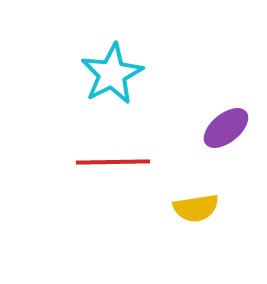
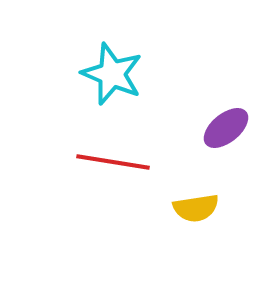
cyan star: rotated 22 degrees counterclockwise
red line: rotated 10 degrees clockwise
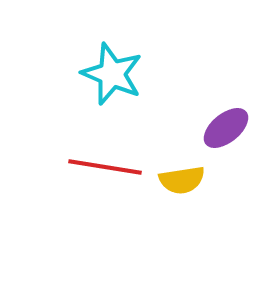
red line: moved 8 px left, 5 px down
yellow semicircle: moved 14 px left, 28 px up
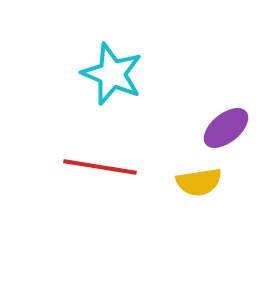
red line: moved 5 px left
yellow semicircle: moved 17 px right, 2 px down
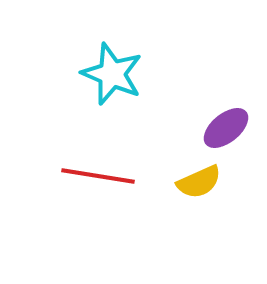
red line: moved 2 px left, 9 px down
yellow semicircle: rotated 15 degrees counterclockwise
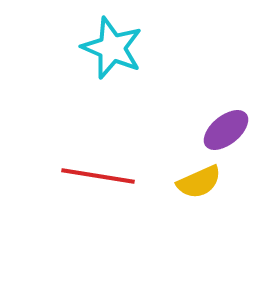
cyan star: moved 26 px up
purple ellipse: moved 2 px down
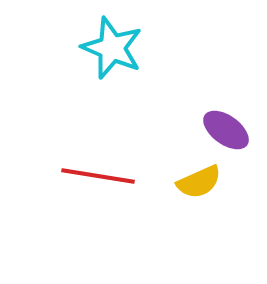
purple ellipse: rotated 75 degrees clockwise
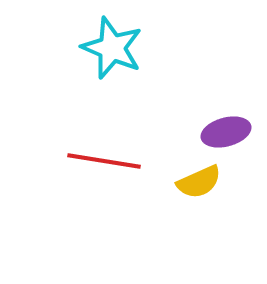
purple ellipse: moved 2 px down; rotated 51 degrees counterclockwise
red line: moved 6 px right, 15 px up
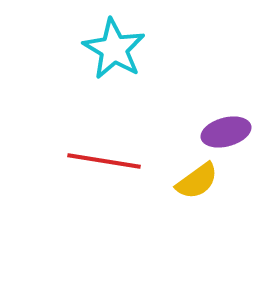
cyan star: moved 2 px right, 1 px down; rotated 8 degrees clockwise
yellow semicircle: moved 2 px left, 1 px up; rotated 12 degrees counterclockwise
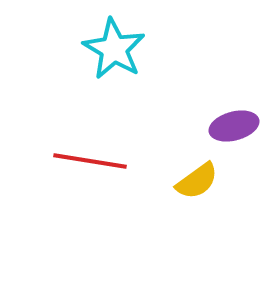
purple ellipse: moved 8 px right, 6 px up
red line: moved 14 px left
